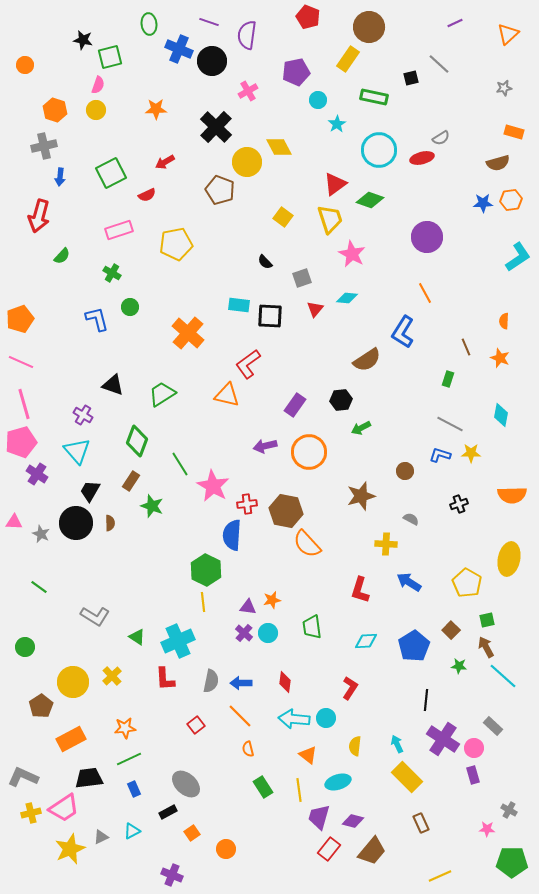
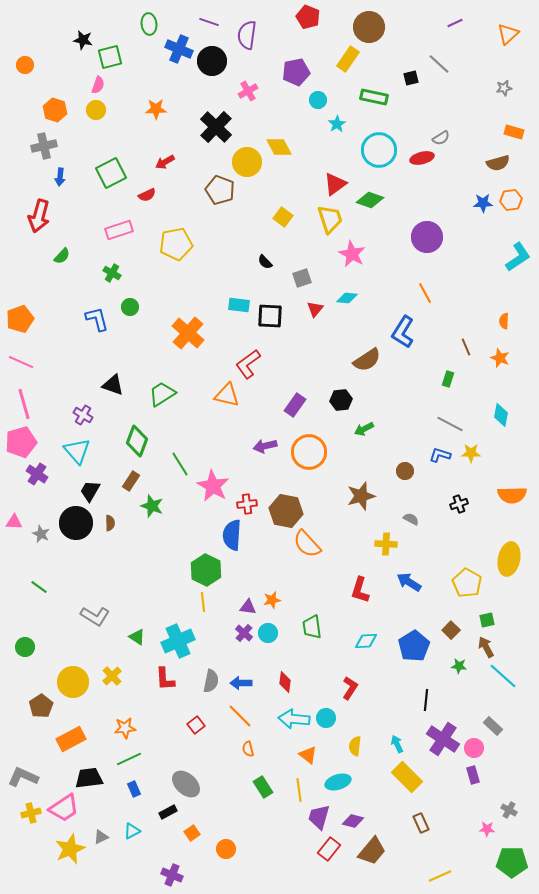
green arrow at (361, 428): moved 3 px right, 1 px down
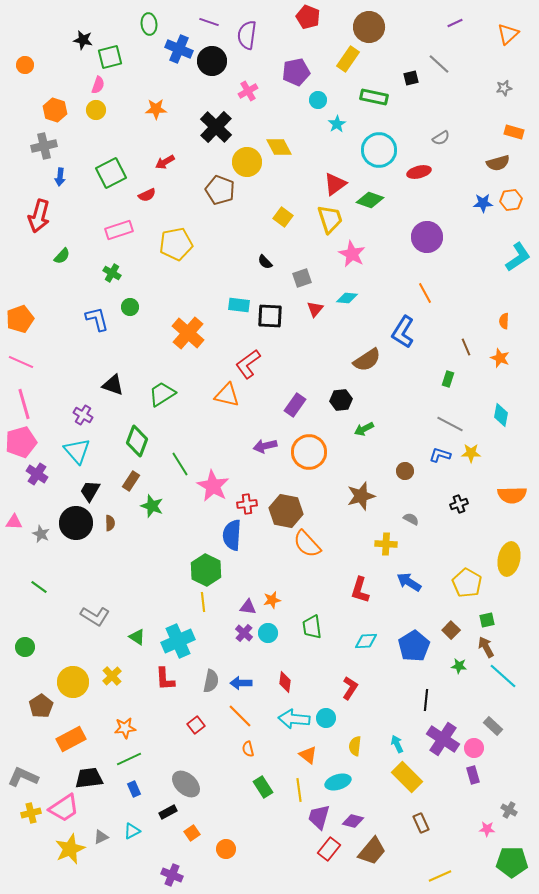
red ellipse at (422, 158): moved 3 px left, 14 px down
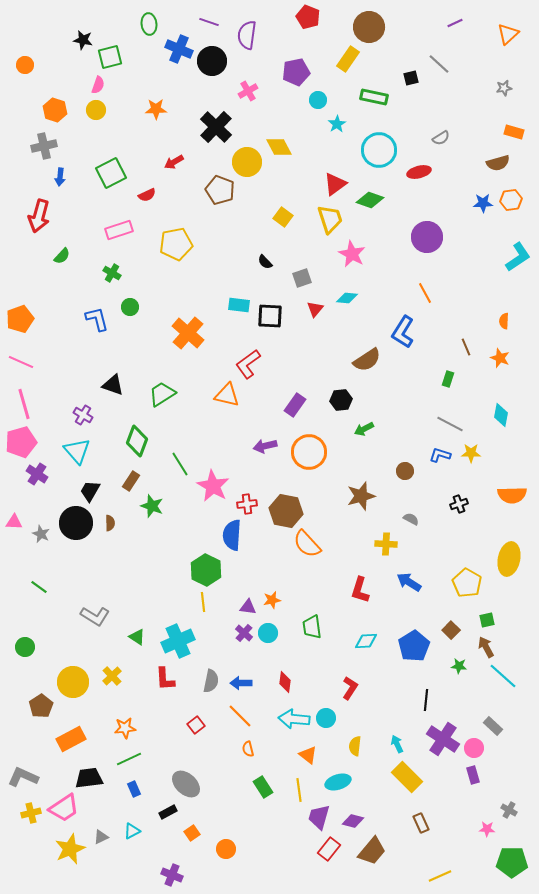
red arrow at (165, 162): moved 9 px right
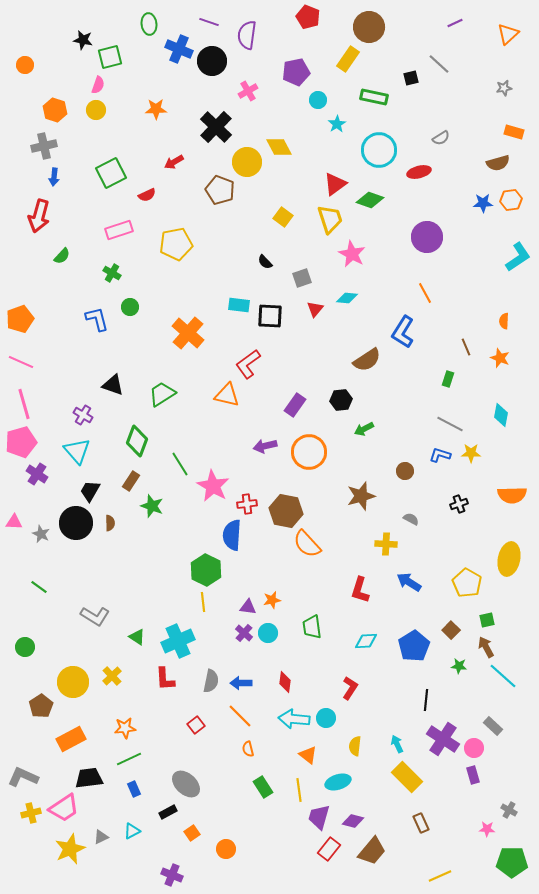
blue arrow at (60, 177): moved 6 px left
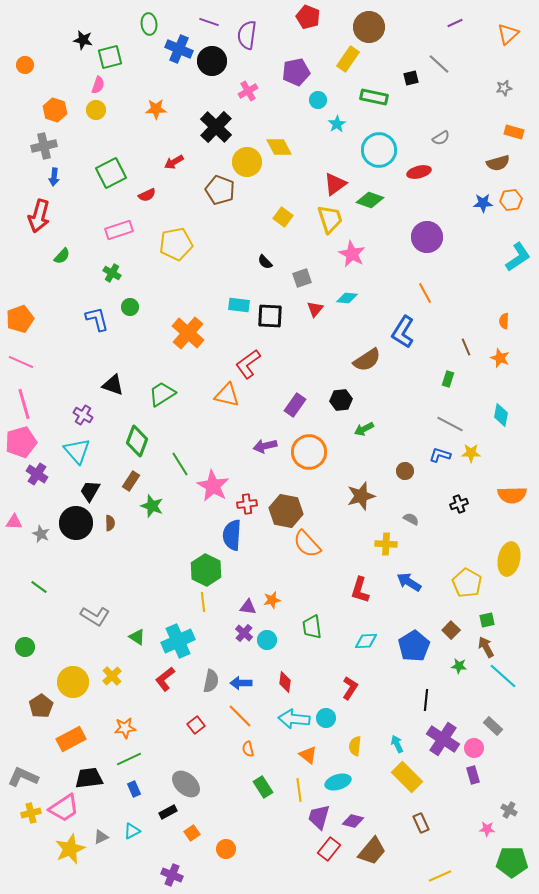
cyan circle at (268, 633): moved 1 px left, 7 px down
red L-shape at (165, 679): rotated 55 degrees clockwise
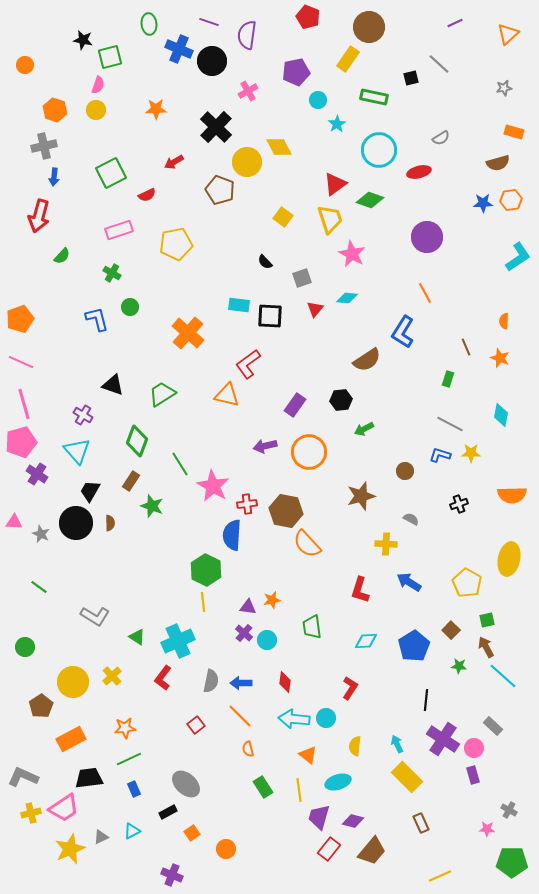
red L-shape at (165, 679): moved 2 px left, 1 px up; rotated 15 degrees counterclockwise
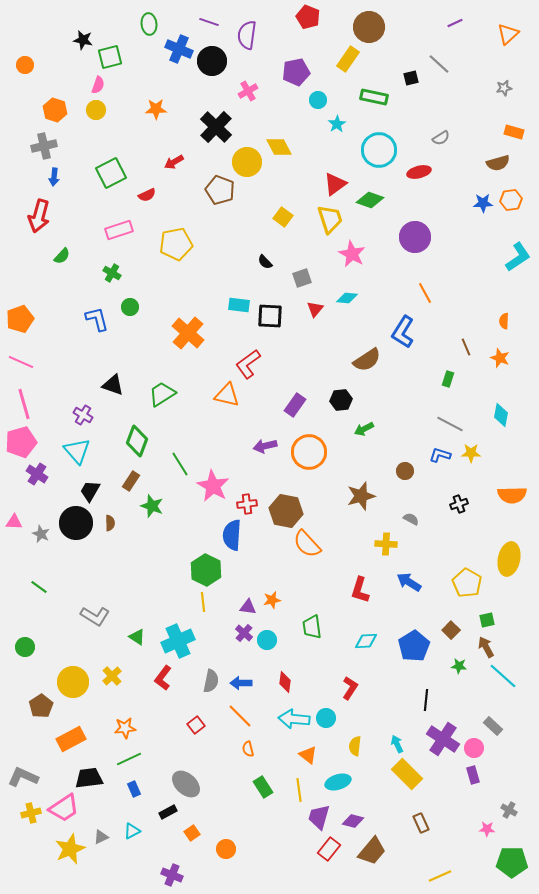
purple circle at (427, 237): moved 12 px left
yellow rectangle at (407, 777): moved 3 px up
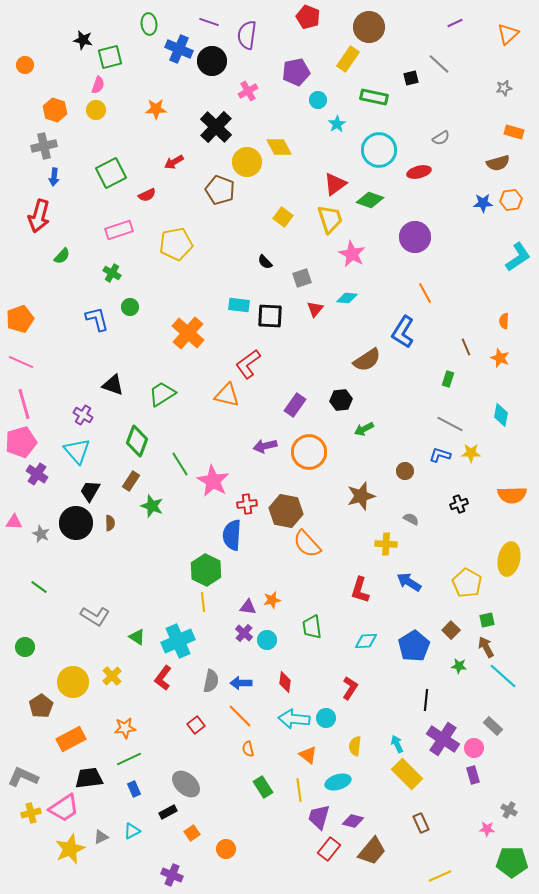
pink star at (213, 486): moved 5 px up
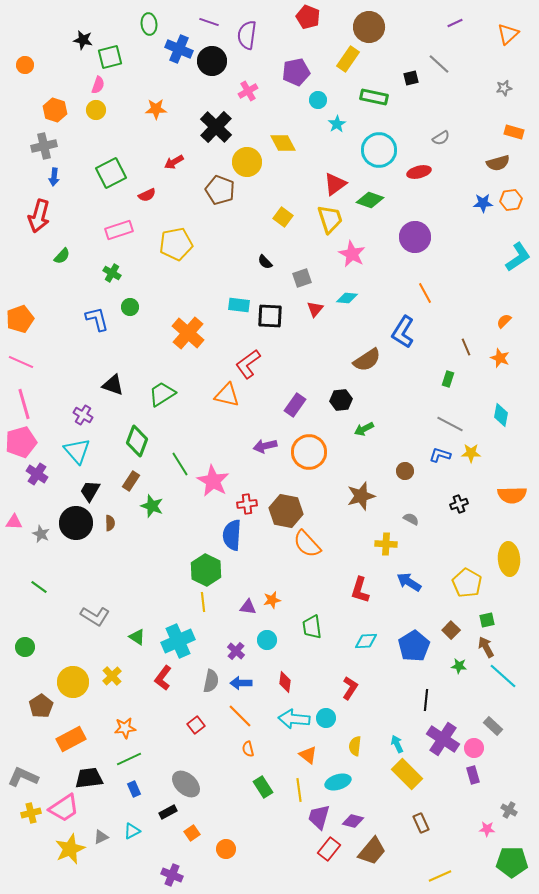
yellow diamond at (279, 147): moved 4 px right, 4 px up
orange semicircle at (504, 321): rotated 42 degrees clockwise
yellow ellipse at (509, 559): rotated 16 degrees counterclockwise
purple cross at (244, 633): moved 8 px left, 18 px down
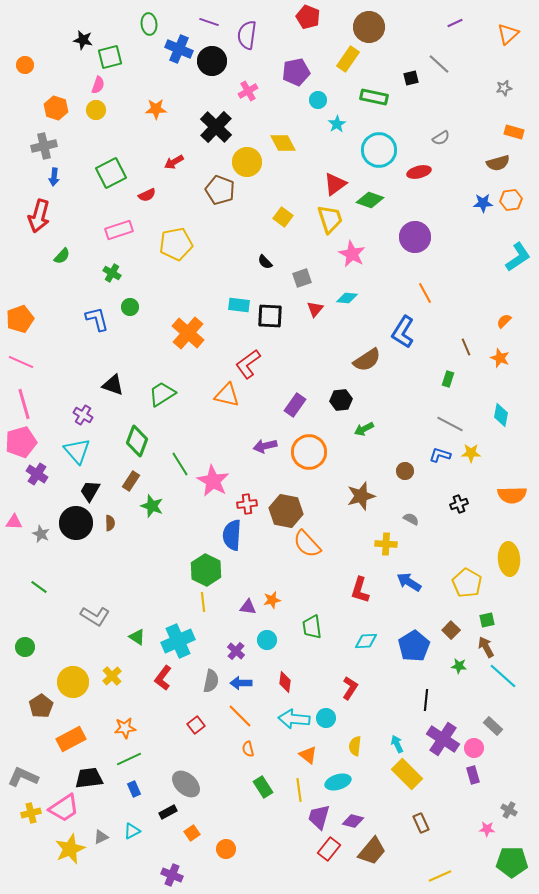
orange hexagon at (55, 110): moved 1 px right, 2 px up
